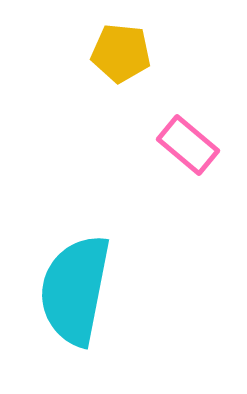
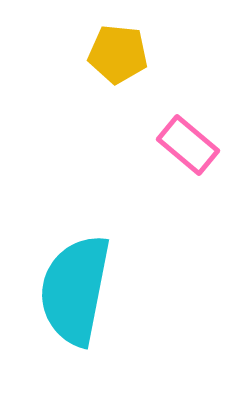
yellow pentagon: moved 3 px left, 1 px down
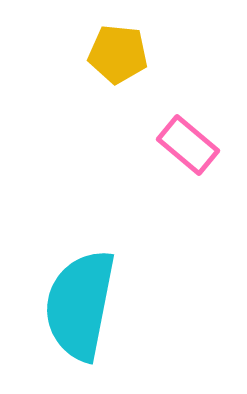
cyan semicircle: moved 5 px right, 15 px down
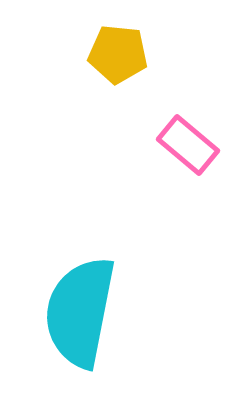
cyan semicircle: moved 7 px down
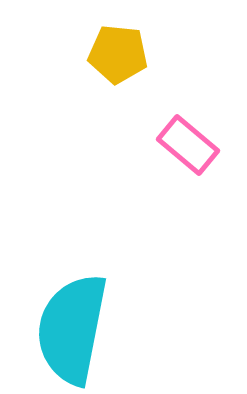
cyan semicircle: moved 8 px left, 17 px down
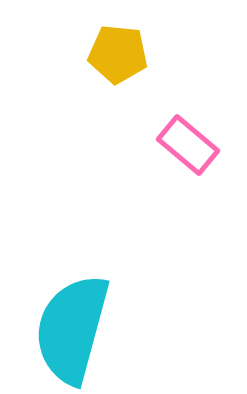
cyan semicircle: rotated 4 degrees clockwise
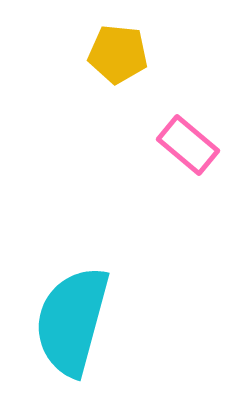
cyan semicircle: moved 8 px up
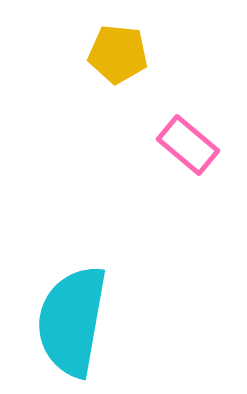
cyan semicircle: rotated 5 degrees counterclockwise
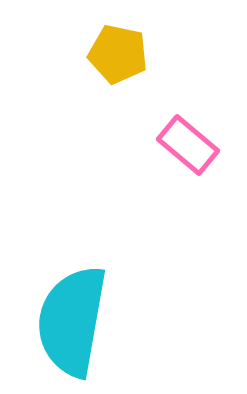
yellow pentagon: rotated 6 degrees clockwise
